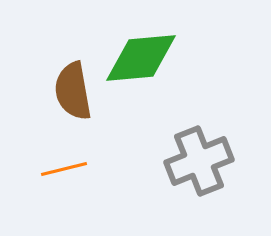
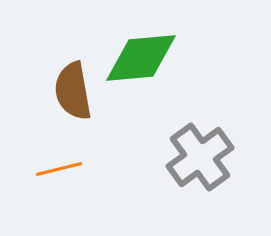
gray cross: moved 1 px right, 4 px up; rotated 14 degrees counterclockwise
orange line: moved 5 px left
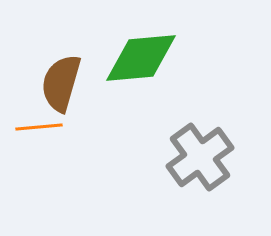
brown semicircle: moved 12 px left, 8 px up; rotated 26 degrees clockwise
orange line: moved 20 px left, 42 px up; rotated 9 degrees clockwise
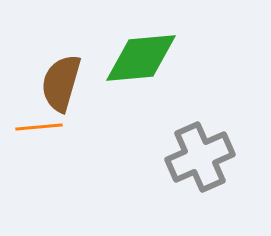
gray cross: rotated 12 degrees clockwise
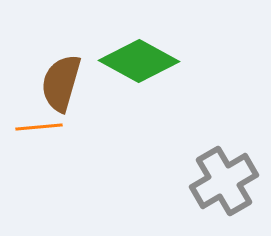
green diamond: moved 2 px left, 3 px down; rotated 34 degrees clockwise
gray cross: moved 24 px right, 24 px down; rotated 6 degrees counterclockwise
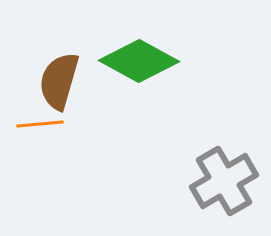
brown semicircle: moved 2 px left, 2 px up
orange line: moved 1 px right, 3 px up
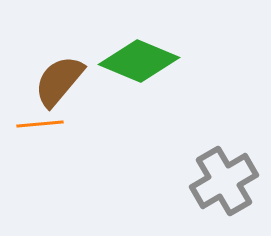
green diamond: rotated 6 degrees counterclockwise
brown semicircle: rotated 24 degrees clockwise
